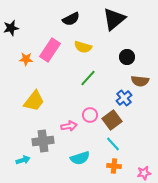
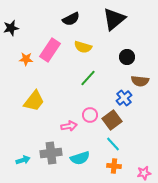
gray cross: moved 8 px right, 12 px down
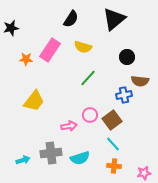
black semicircle: rotated 30 degrees counterclockwise
blue cross: moved 3 px up; rotated 28 degrees clockwise
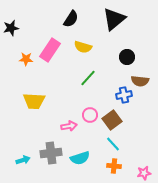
yellow trapezoid: rotated 55 degrees clockwise
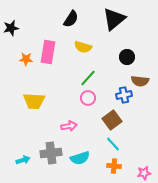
pink rectangle: moved 2 px left, 2 px down; rotated 25 degrees counterclockwise
pink circle: moved 2 px left, 17 px up
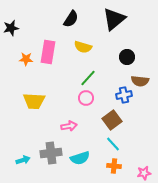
pink circle: moved 2 px left
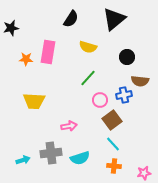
yellow semicircle: moved 5 px right
pink circle: moved 14 px right, 2 px down
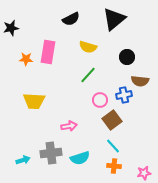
black semicircle: rotated 30 degrees clockwise
green line: moved 3 px up
cyan line: moved 2 px down
